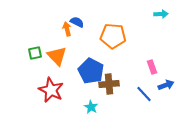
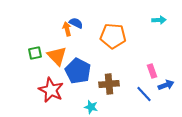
cyan arrow: moved 2 px left, 6 px down
blue semicircle: moved 1 px left, 1 px down
pink rectangle: moved 4 px down
blue pentagon: moved 13 px left
cyan star: rotated 16 degrees counterclockwise
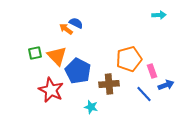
cyan arrow: moved 5 px up
orange arrow: moved 1 px left; rotated 40 degrees counterclockwise
orange pentagon: moved 16 px right, 23 px down; rotated 20 degrees counterclockwise
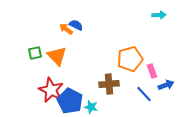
blue semicircle: moved 2 px down
orange pentagon: moved 1 px right
blue pentagon: moved 8 px left, 30 px down
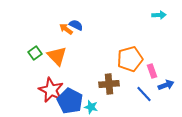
green square: rotated 24 degrees counterclockwise
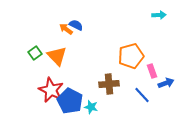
orange pentagon: moved 1 px right, 3 px up
blue arrow: moved 2 px up
blue line: moved 2 px left, 1 px down
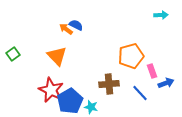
cyan arrow: moved 2 px right
green square: moved 22 px left, 1 px down
blue line: moved 2 px left, 2 px up
blue pentagon: rotated 15 degrees clockwise
